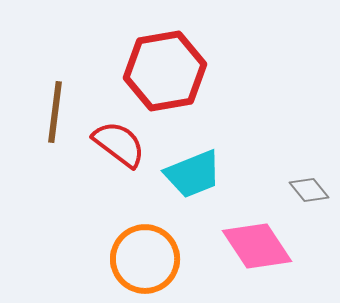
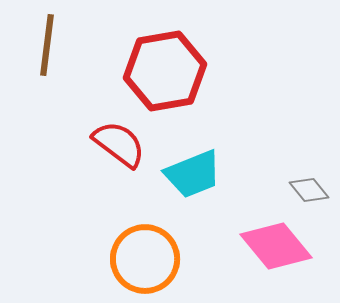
brown line: moved 8 px left, 67 px up
pink diamond: moved 19 px right; rotated 6 degrees counterclockwise
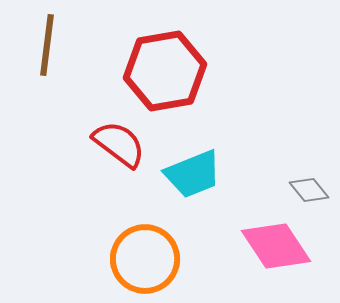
pink diamond: rotated 6 degrees clockwise
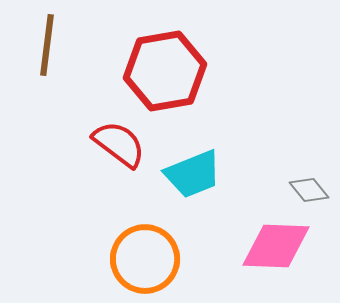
pink diamond: rotated 54 degrees counterclockwise
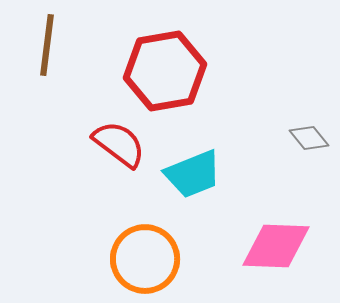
gray diamond: moved 52 px up
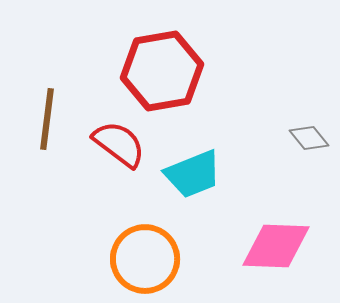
brown line: moved 74 px down
red hexagon: moved 3 px left
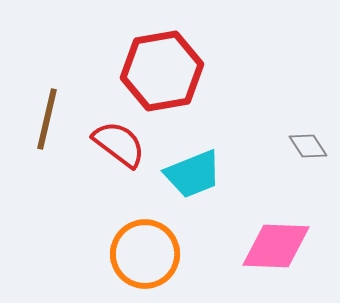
brown line: rotated 6 degrees clockwise
gray diamond: moved 1 px left, 8 px down; rotated 6 degrees clockwise
orange circle: moved 5 px up
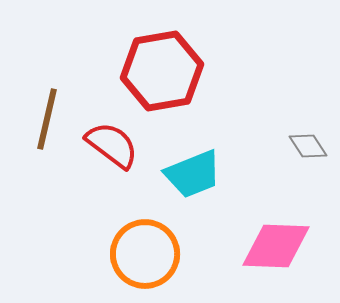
red semicircle: moved 7 px left, 1 px down
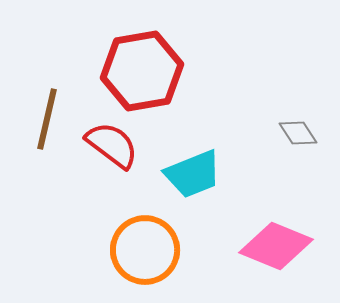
red hexagon: moved 20 px left
gray diamond: moved 10 px left, 13 px up
pink diamond: rotated 20 degrees clockwise
orange circle: moved 4 px up
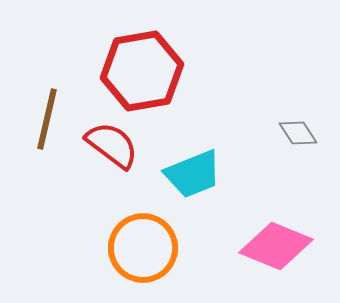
orange circle: moved 2 px left, 2 px up
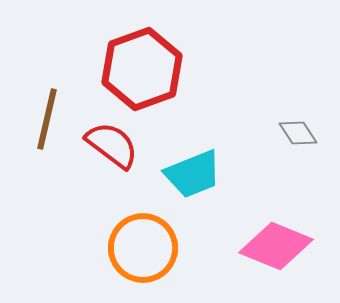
red hexagon: moved 2 px up; rotated 10 degrees counterclockwise
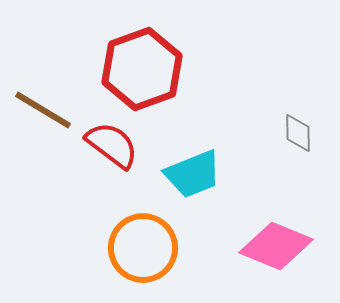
brown line: moved 4 px left, 9 px up; rotated 72 degrees counterclockwise
gray diamond: rotated 33 degrees clockwise
